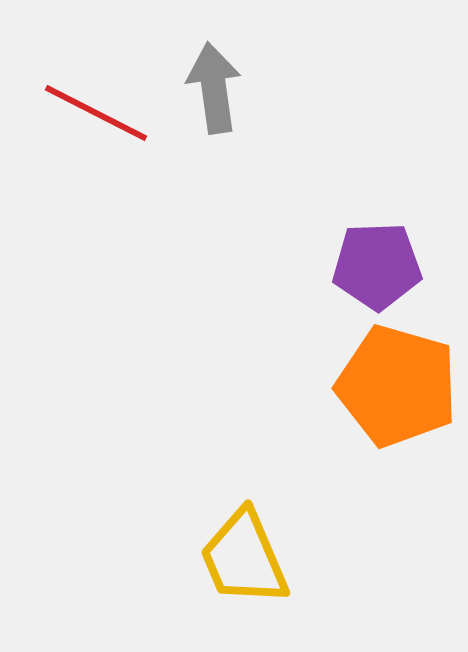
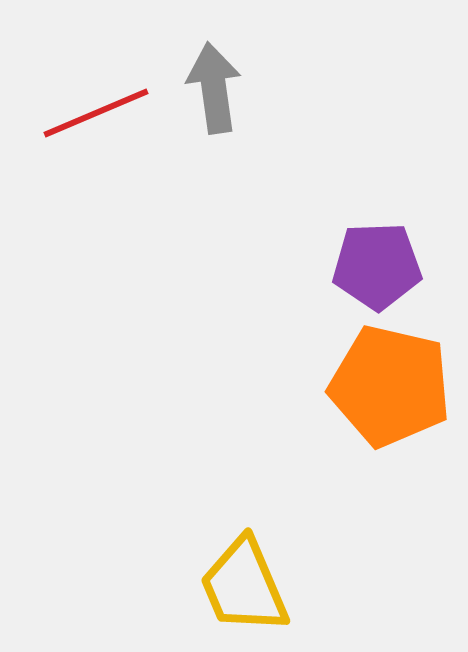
red line: rotated 50 degrees counterclockwise
orange pentagon: moved 7 px left; rotated 3 degrees counterclockwise
yellow trapezoid: moved 28 px down
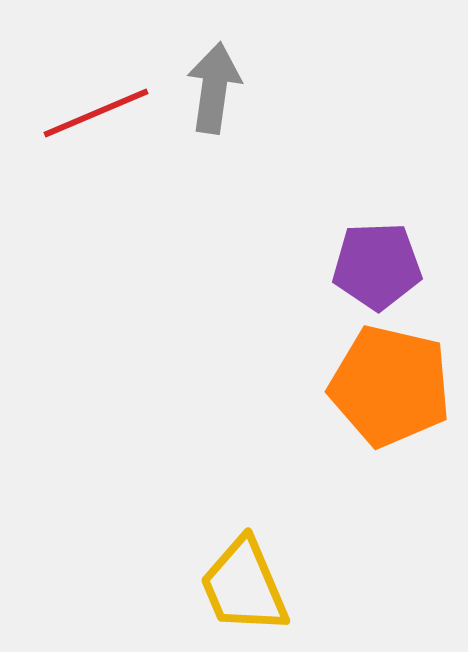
gray arrow: rotated 16 degrees clockwise
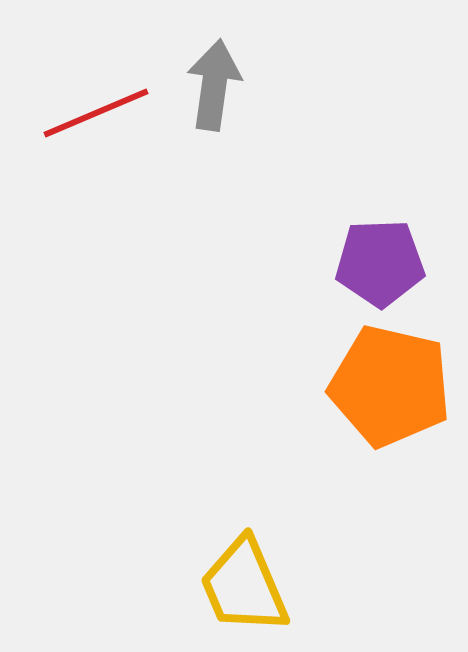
gray arrow: moved 3 px up
purple pentagon: moved 3 px right, 3 px up
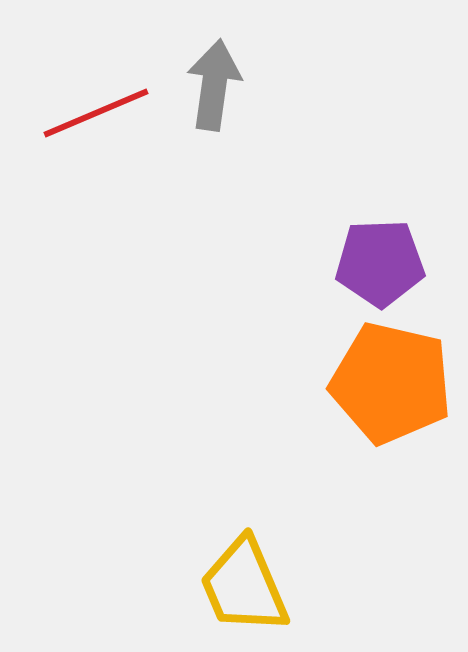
orange pentagon: moved 1 px right, 3 px up
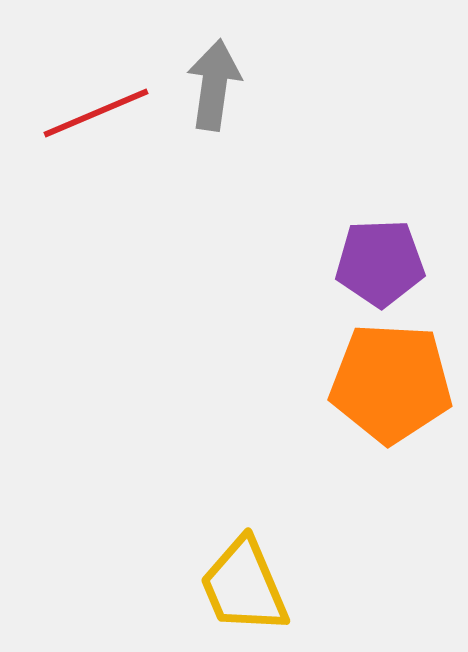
orange pentagon: rotated 10 degrees counterclockwise
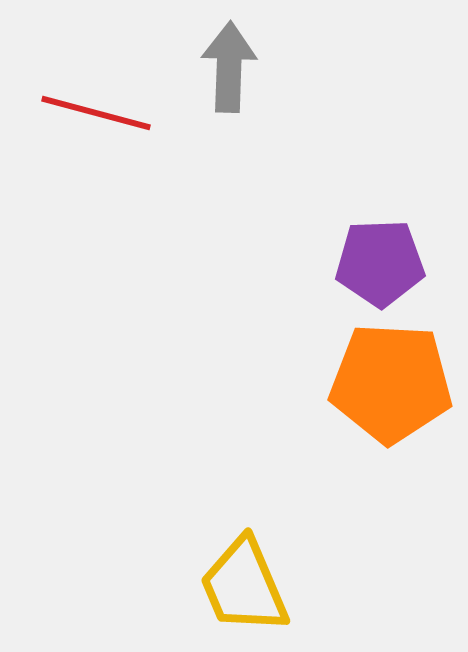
gray arrow: moved 15 px right, 18 px up; rotated 6 degrees counterclockwise
red line: rotated 38 degrees clockwise
